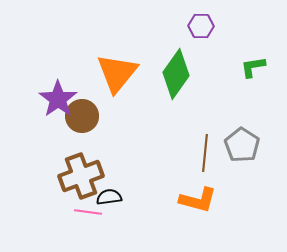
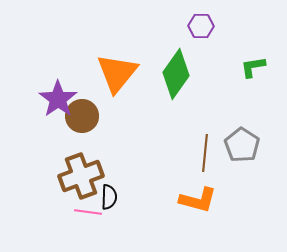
black semicircle: rotated 100 degrees clockwise
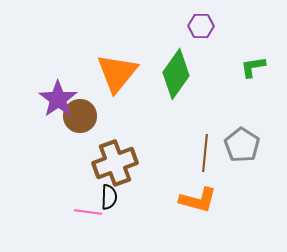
brown circle: moved 2 px left
brown cross: moved 34 px right, 13 px up
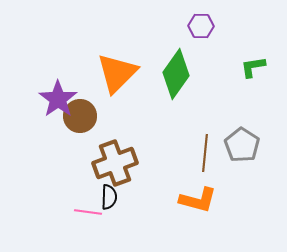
orange triangle: rotated 6 degrees clockwise
